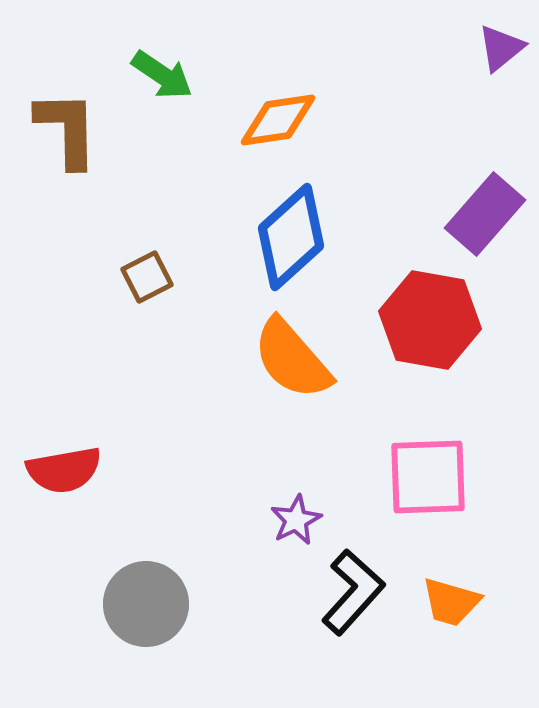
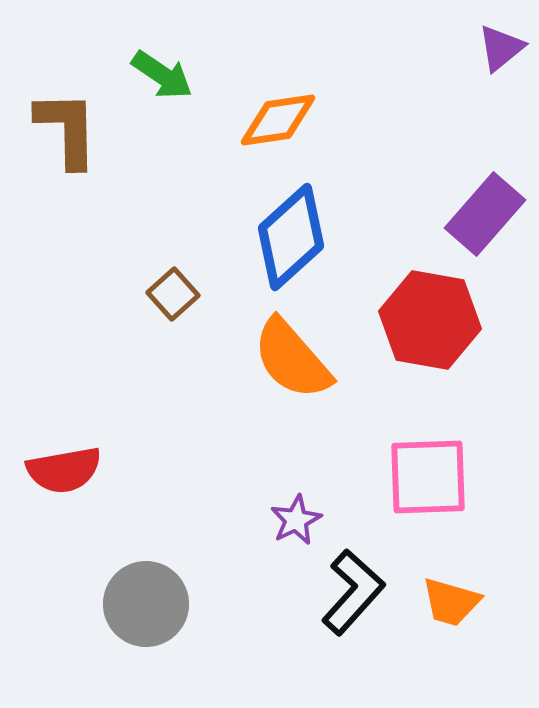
brown square: moved 26 px right, 17 px down; rotated 15 degrees counterclockwise
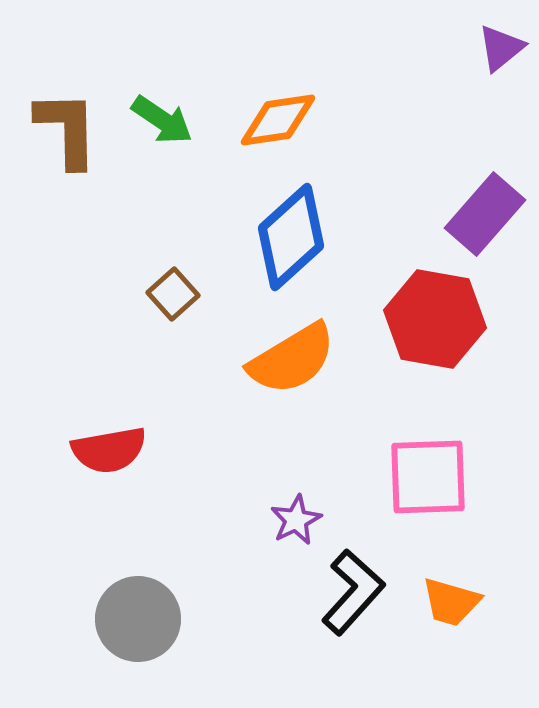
green arrow: moved 45 px down
red hexagon: moved 5 px right, 1 px up
orange semicircle: rotated 80 degrees counterclockwise
red semicircle: moved 45 px right, 20 px up
gray circle: moved 8 px left, 15 px down
